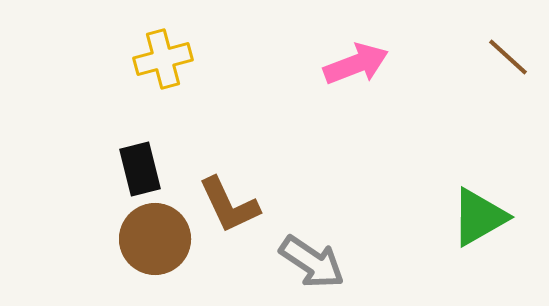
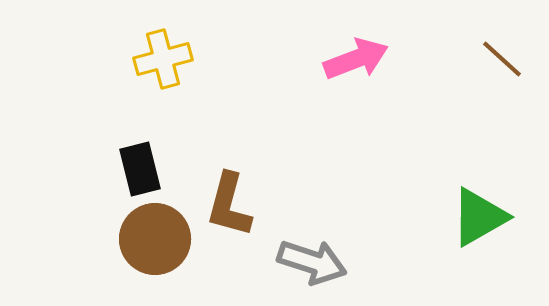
brown line: moved 6 px left, 2 px down
pink arrow: moved 5 px up
brown L-shape: rotated 40 degrees clockwise
gray arrow: rotated 16 degrees counterclockwise
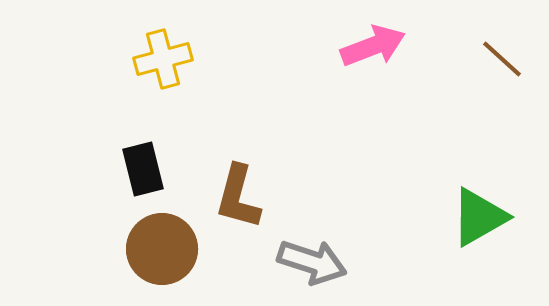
pink arrow: moved 17 px right, 13 px up
black rectangle: moved 3 px right
brown L-shape: moved 9 px right, 8 px up
brown circle: moved 7 px right, 10 px down
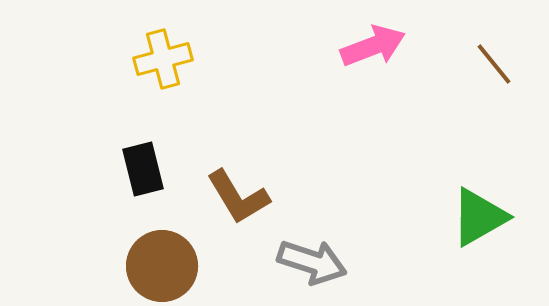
brown line: moved 8 px left, 5 px down; rotated 9 degrees clockwise
brown L-shape: rotated 46 degrees counterclockwise
brown circle: moved 17 px down
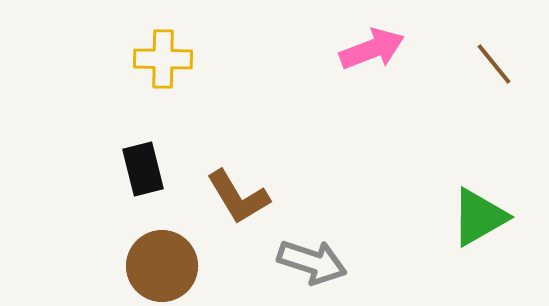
pink arrow: moved 1 px left, 3 px down
yellow cross: rotated 16 degrees clockwise
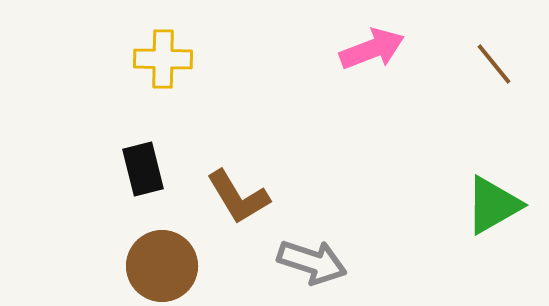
green triangle: moved 14 px right, 12 px up
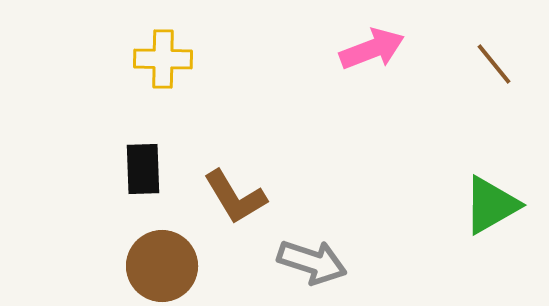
black rectangle: rotated 12 degrees clockwise
brown L-shape: moved 3 px left
green triangle: moved 2 px left
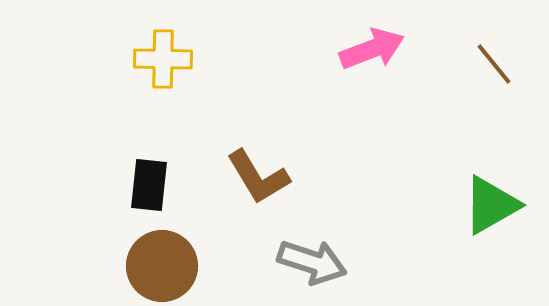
black rectangle: moved 6 px right, 16 px down; rotated 8 degrees clockwise
brown L-shape: moved 23 px right, 20 px up
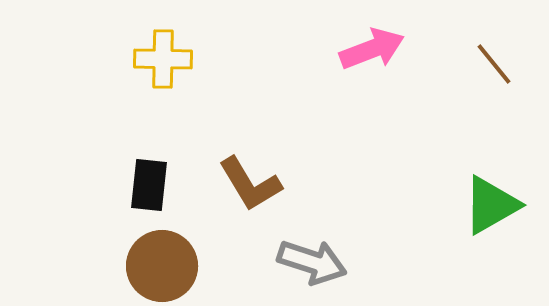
brown L-shape: moved 8 px left, 7 px down
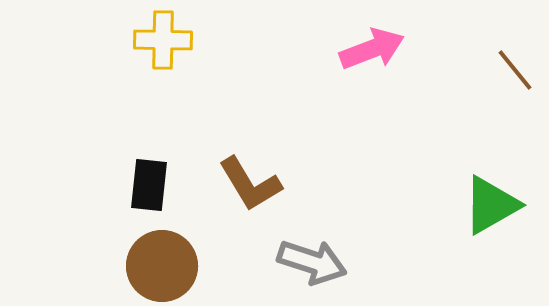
yellow cross: moved 19 px up
brown line: moved 21 px right, 6 px down
